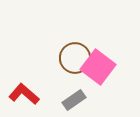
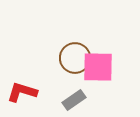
pink square: rotated 36 degrees counterclockwise
red L-shape: moved 2 px left, 2 px up; rotated 24 degrees counterclockwise
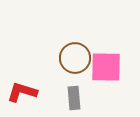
pink square: moved 8 px right
gray rectangle: moved 2 px up; rotated 60 degrees counterclockwise
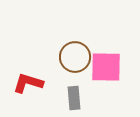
brown circle: moved 1 px up
red L-shape: moved 6 px right, 9 px up
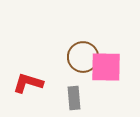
brown circle: moved 8 px right
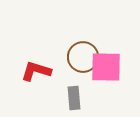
red L-shape: moved 8 px right, 12 px up
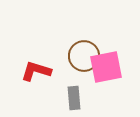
brown circle: moved 1 px right, 1 px up
pink square: rotated 12 degrees counterclockwise
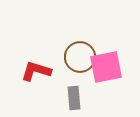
brown circle: moved 4 px left, 1 px down
